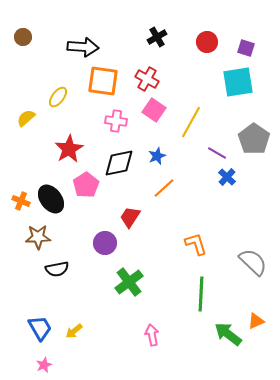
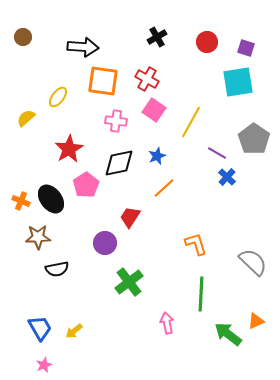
pink arrow: moved 15 px right, 12 px up
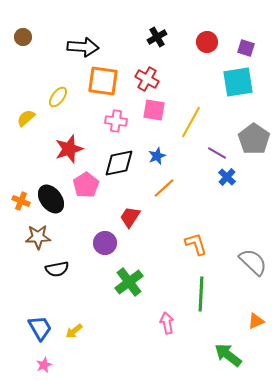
pink square: rotated 25 degrees counterclockwise
red star: rotated 12 degrees clockwise
green arrow: moved 21 px down
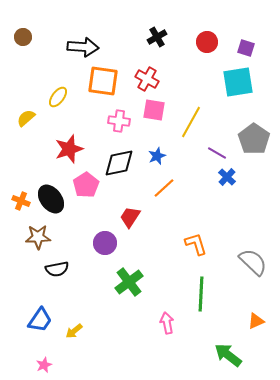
pink cross: moved 3 px right
blue trapezoid: moved 8 px up; rotated 64 degrees clockwise
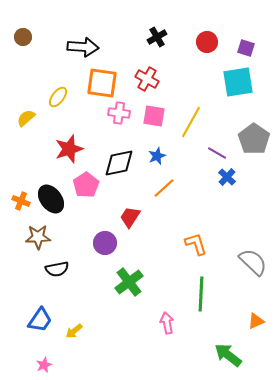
orange square: moved 1 px left, 2 px down
pink square: moved 6 px down
pink cross: moved 8 px up
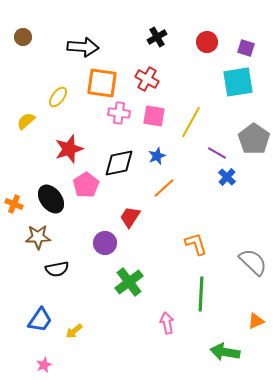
yellow semicircle: moved 3 px down
orange cross: moved 7 px left, 3 px down
green arrow: moved 3 px left, 3 px up; rotated 28 degrees counterclockwise
